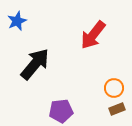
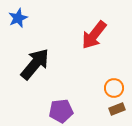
blue star: moved 1 px right, 3 px up
red arrow: moved 1 px right
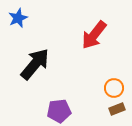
purple pentagon: moved 2 px left
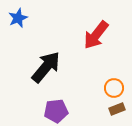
red arrow: moved 2 px right
black arrow: moved 11 px right, 3 px down
purple pentagon: moved 3 px left
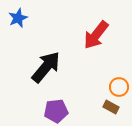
orange circle: moved 5 px right, 1 px up
brown rectangle: moved 6 px left, 2 px up; rotated 49 degrees clockwise
